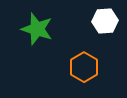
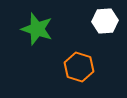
orange hexagon: moved 5 px left; rotated 12 degrees counterclockwise
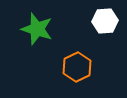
orange hexagon: moved 2 px left; rotated 16 degrees clockwise
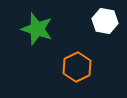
white hexagon: rotated 15 degrees clockwise
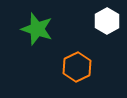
white hexagon: moved 2 px right; rotated 20 degrees clockwise
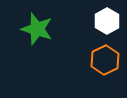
orange hexagon: moved 28 px right, 7 px up
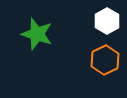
green star: moved 5 px down
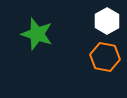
orange hexagon: moved 3 px up; rotated 24 degrees counterclockwise
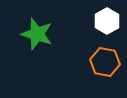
orange hexagon: moved 5 px down
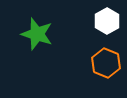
orange hexagon: moved 1 px right, 1 px down; rotated 12 degrees clockwise
